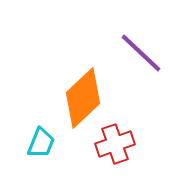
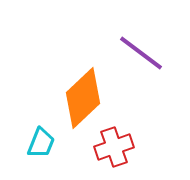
purple line: rotated 6 degrees counterclockwise
red cross: moved 1 px left, 3 px down
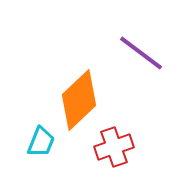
orange diamond: moved 4 px left, 2 px down
cyan trapezoid: moved 1 px up
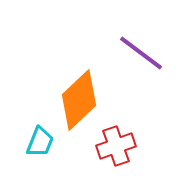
cyan trapezoid: moved 1 px left
red cross: moved 2 px right, 1 px up
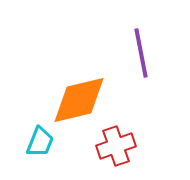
purple line: rotated 42 degrees clockwise
orange diamond: rotated 30 degrees clockwise
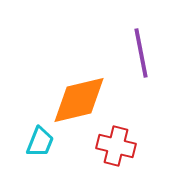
red cross: rotated 33 degrees clockwise
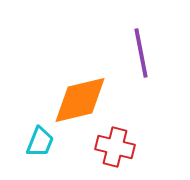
orange diamond: moved 1 px right
red cross: moved 1 px left, 1 px down
